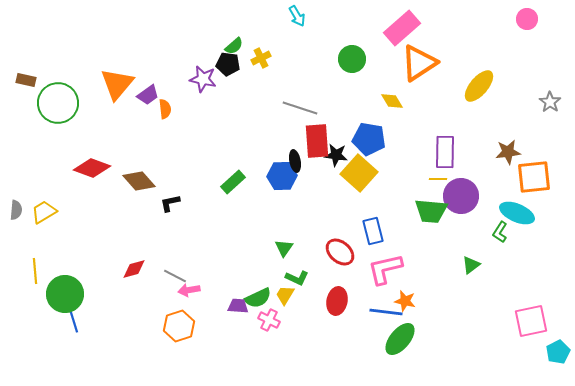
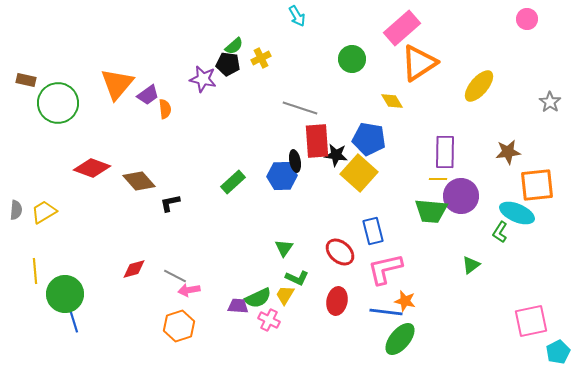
orange square at (534, 177): moved 3 px right, 8 px down
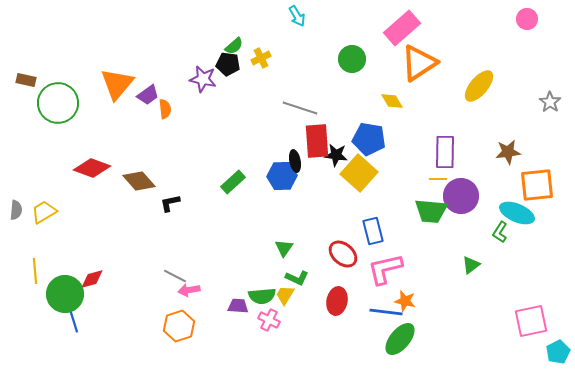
red ellipse at (340, 252): moved 3 px right, 2 px down
red diamond at (134, 269): moved 42 px left, 10 px down
green semicircle at (258, 298): moved 4 px right, 2 px up; rotated 20 degrees clockwise
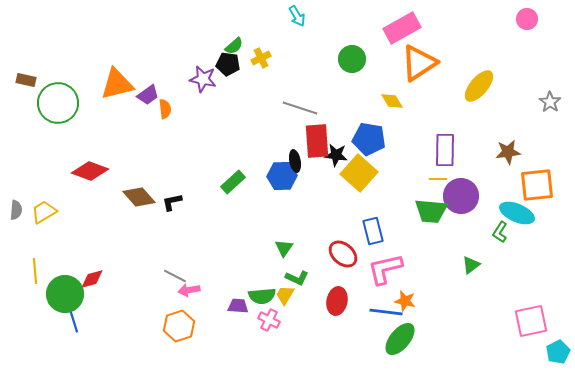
pink rectangle at (402, 28): rotated 12 degrees clockwise
orange triangle at (117, 84): rotated 36 degrees clockwise
purple rectangle at (445, 152): moved 2 px up
red diamond at (92, 168): moved 2 px left, 3 px down
brown diamond at (139, 181): moved 16 px down
black L-shape at (170, 203): moved 2 px right, 1 px up
